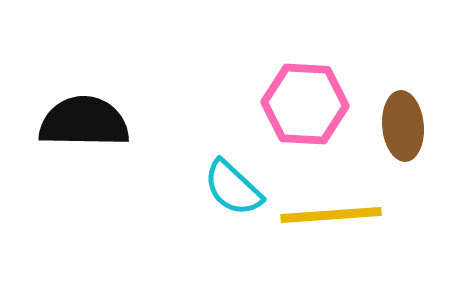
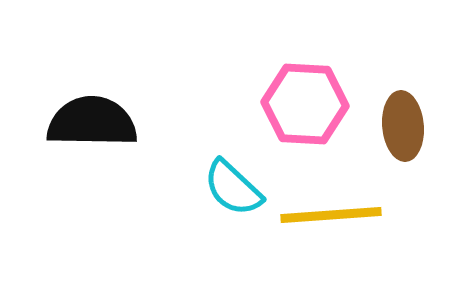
black semicircle: moved 8 px right
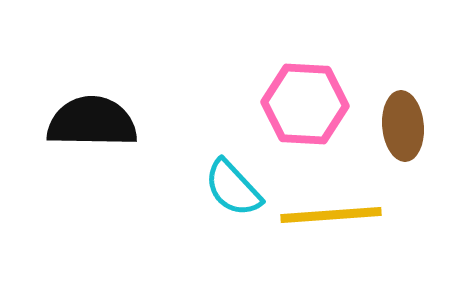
cyan semicircle: rotated 4 degrees clockwise
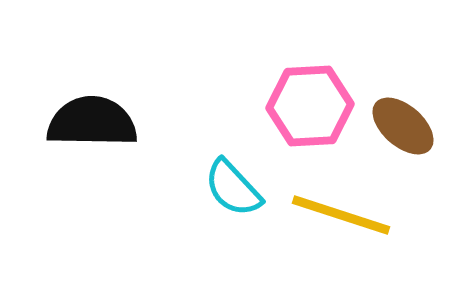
pink hexagon: moved 5 px right, 2 px down; rotated 6 degrees counterclockwise
brown ellipse: rotated 44 degrees counterclockwise
yellow line: moved 10 px right; rotated 22 degrees clockwise
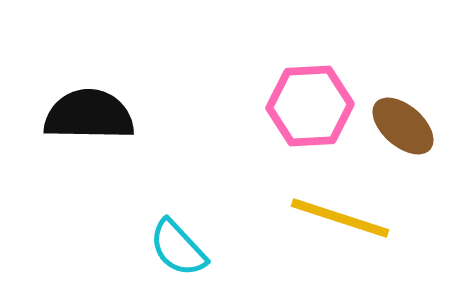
black semicircle: moved 3 px left, 7 px up
cyan semicircle: moved 55 px left, 60 px down
yellow line: moved 1 px left, 3 px down
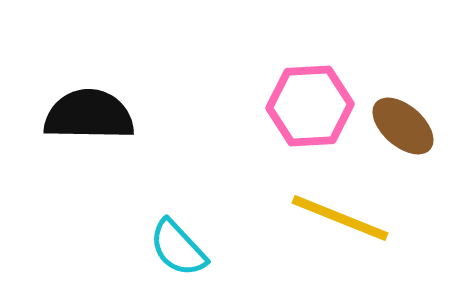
yellow line: rotated 4 degrees clockwise
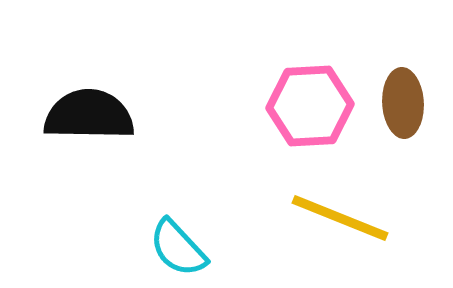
brown ellipse: moved 23 px up; rotated 46 degrees clockwise
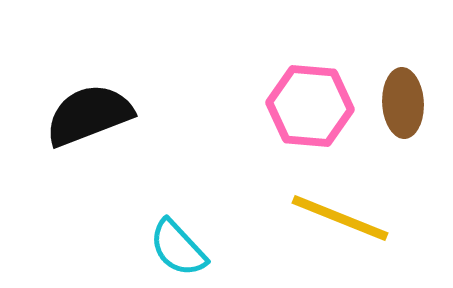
pink hexagon: rotated 8 degrees clockwise
black semicircle: rotated 22 degrees counterclockwise
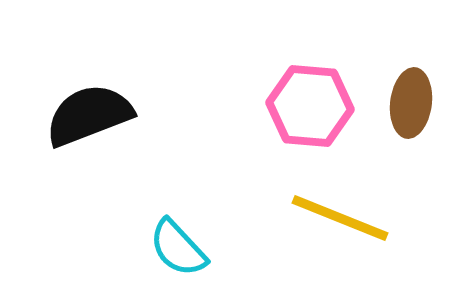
brown ellipse: moved 8 px right; rotated 10 degrees clockwise
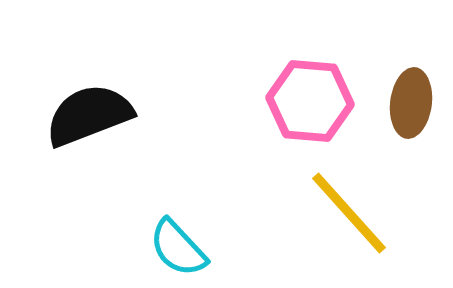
pink hexagon: moved 5 px up
yellow line: moved 9 px right, 5 px up; rotated 26 degrees clockwise
